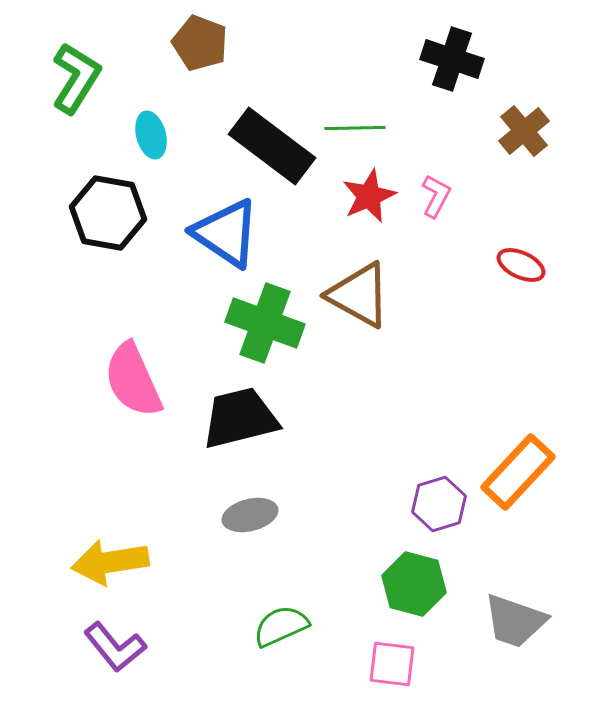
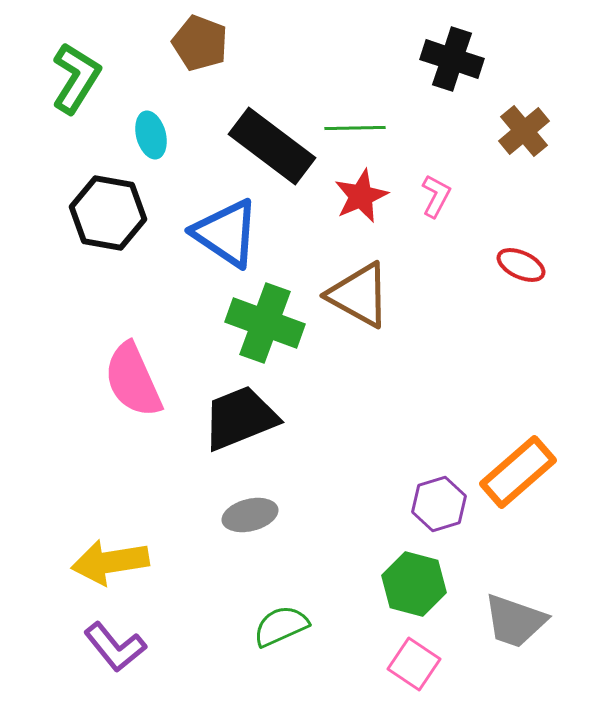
red star: moved 8 px left
black trapezoid: rotated 8 degrees counterclockwise
orange rectangle: rotated 6 degrees clockwise
pink square: moved 22 px right; rotated 27 degrees clockwise
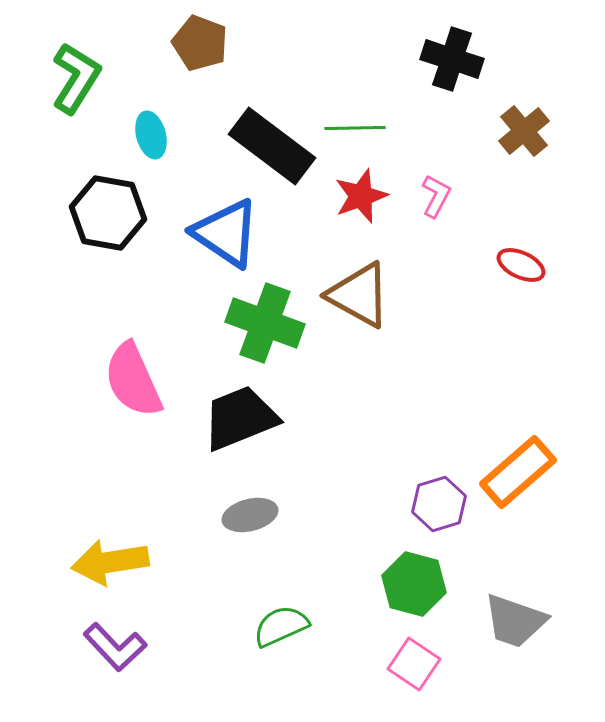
red star: rotated 4 degrees clockwise
purple L-shape: rotated 4 degrees counterclockwise
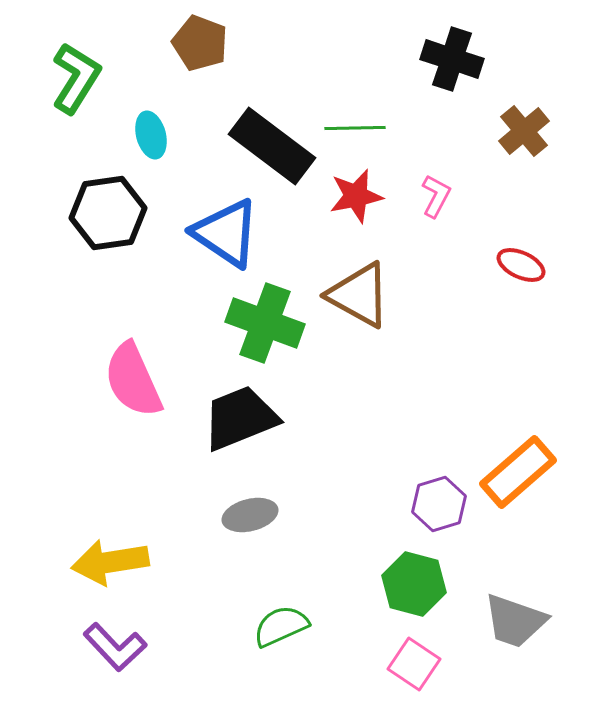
red star: moved 5 px left; rotated 8 degrees clockwise
black hexagon: rotated 18 degrees counterclockwise
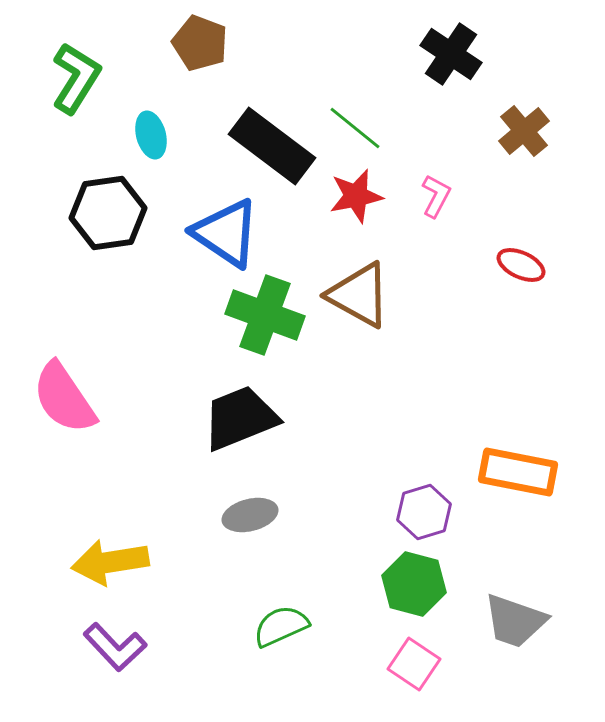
black cross: moved 1 px left, 5 px up; rotated 16 degrees clockwise
green line: rotated 40 degrees clockwise
green cross: moved 8 px up
pink semicircle: moved 69 px left, 18 px down; rotated 10 degrees counterclockwise
orange rectangle: rotated 52 degrees clockwise
purple hexagon: moved 15 px left, 8 px down
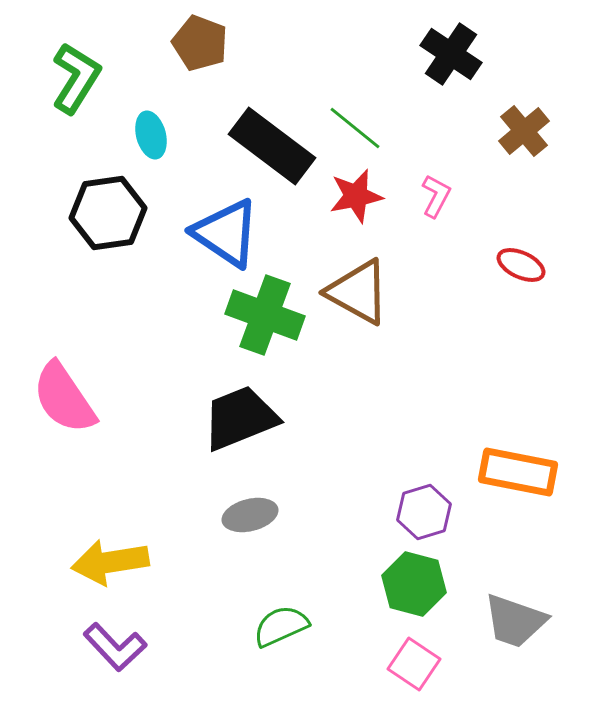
brown triangle: moved 1 px left, 3 px up
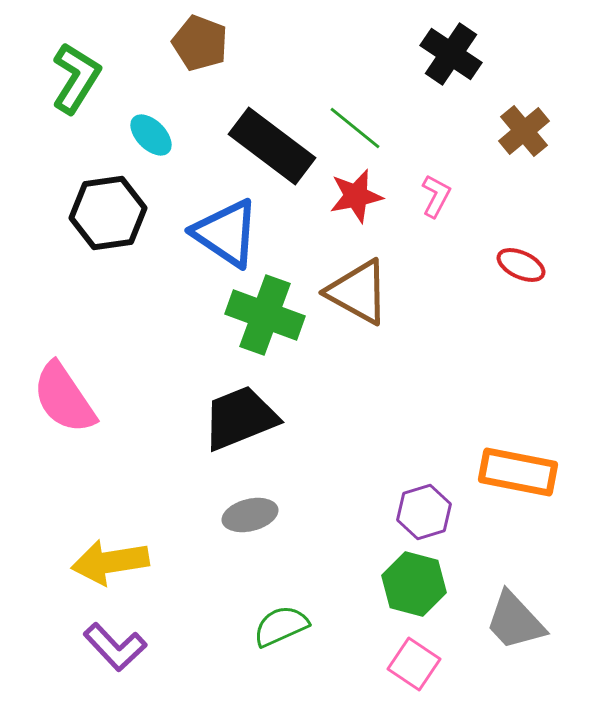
cyan ellipse: rotated 30 degrees counterclockwise
gray trapezoid: rotated 28 degrees clockwise
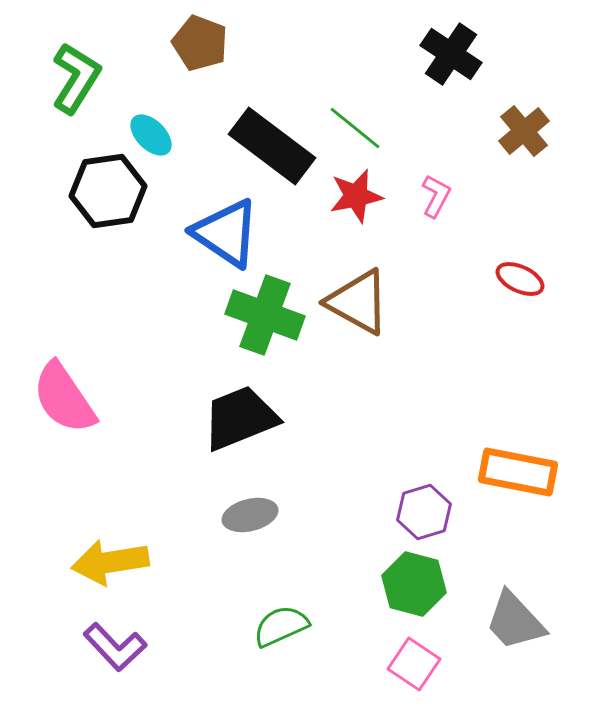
black hexagon: moved 22 px up
red ellipse: moved 1 px left, 14 px down
brown triangle: moved 10 px down
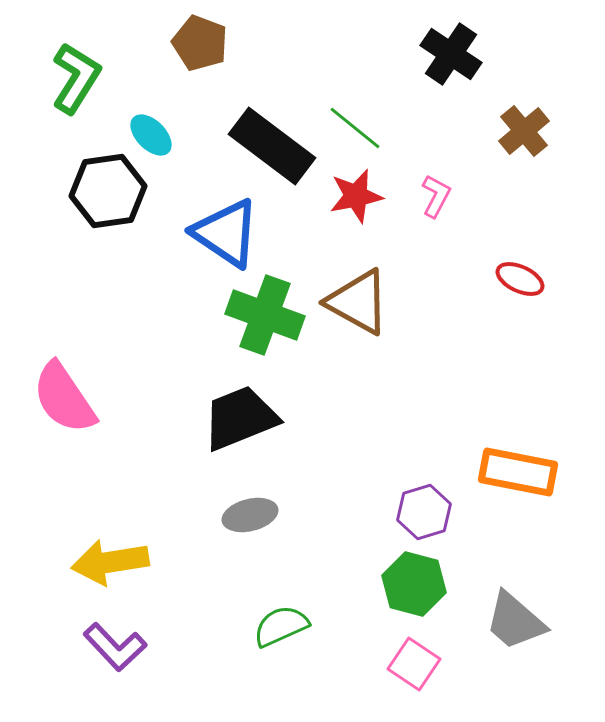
gray trapezoid: rotated 6 degrees counterclockwise
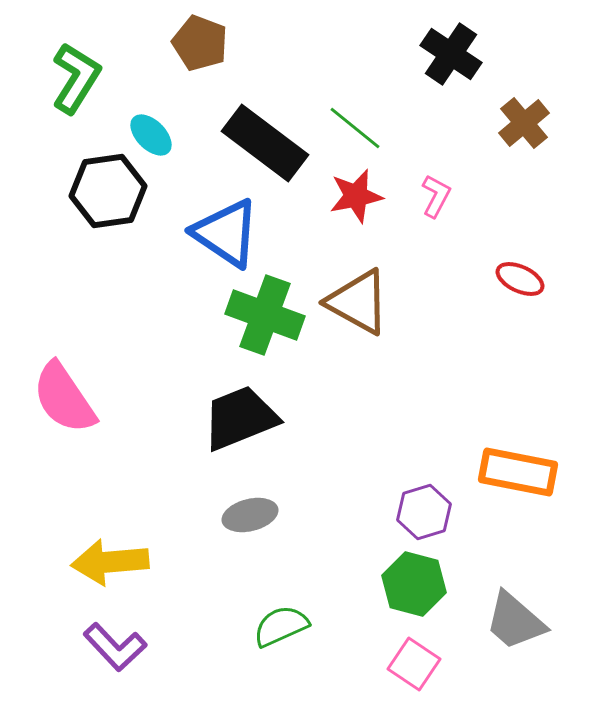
brown cross: moved 8 px up
black rectangle: moved 7 px left, 3 px up
yellow arrow: rotated 4 degrees clockwise
